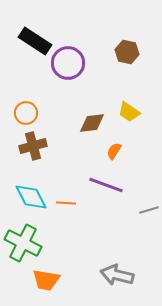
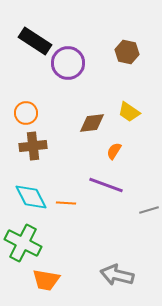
brown cross: rotated 8 degrees clockwise
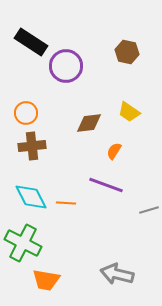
black rectangle: moved 4 px left, 1 px down
purple circle: moved 2 px left, 3 px down
brown diamond: moved 3 px left
brown cross: moved 1 px left
gray arrow: moved 1 px up
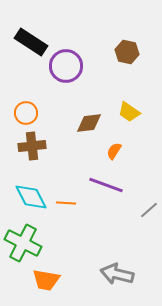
gray line: rotated 24 degrees counterclockwise
